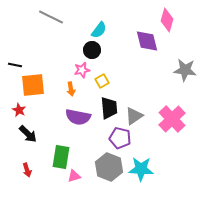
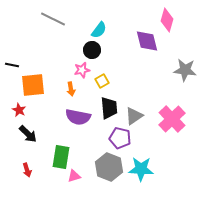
gray line: moved 2 px right, 2 px down
black line: moved 3 px left
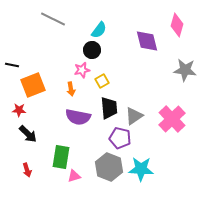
pink diamond: moved 10 px right, 5 px down
orange square: rotated 15 degrees counterclockwise
red star: rotated 24 degrees counterclockwise
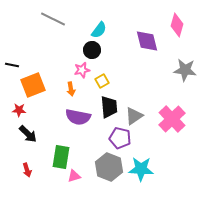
black trapezoid: moved 1 px up
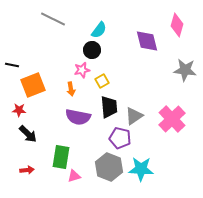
red arrow: rotated 80 degrees counterclockwise
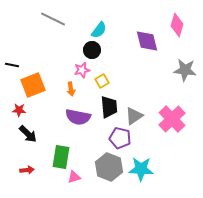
pink triangle: moved 1 px down
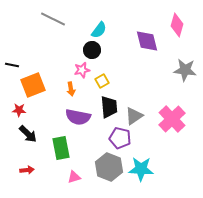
green rectangle: moved 9 px up; rotated 20 degrees counterclockwise
